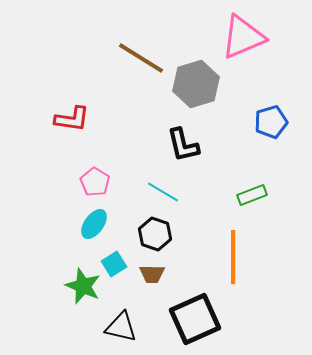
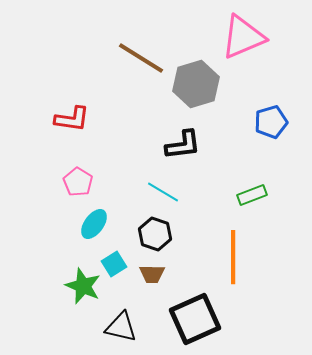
black L-shape: rotated 84 degrees counterclockwise
pink pentagon: moved 17 px left
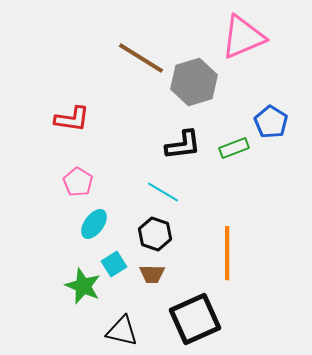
gray hexagon: moved 2 px left, 2 px up
blue pentagon: rotated 24 degrees counterclockwise
green rectangle: moved 18 px left, 47 px up
orange line: moved 6 px left, 4 px up
black triangle: moved 1 px right, 4 px down
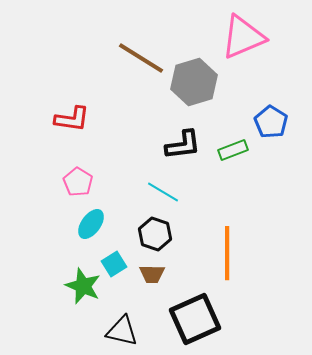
green rectangle: moved 1 px left, 2 px down
cyan ellipse: moved 3 px left
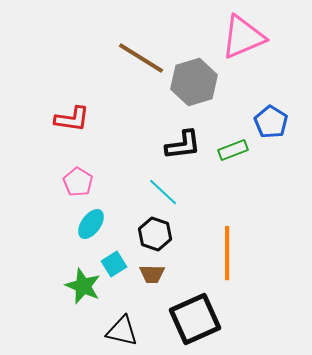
cyan line: rotated 12 degrees clockwise
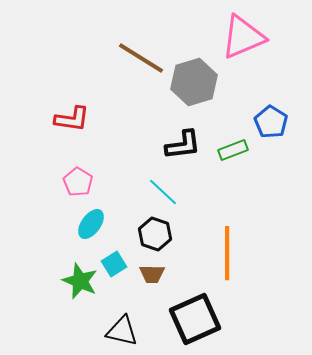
green star: moved 3 px left, 5 px up
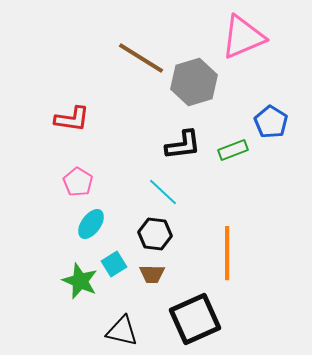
black hexagon: rotated 12 degrees counterclockwise
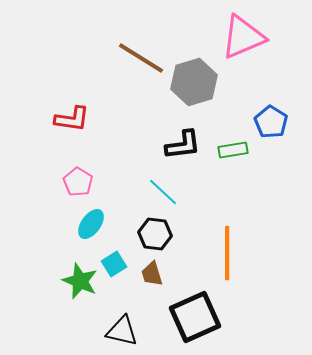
green rectangle: rotated 12 degrees clockwise
brown trapezoid: rotated 72 degrees clockwise
black square: moved 2 px up
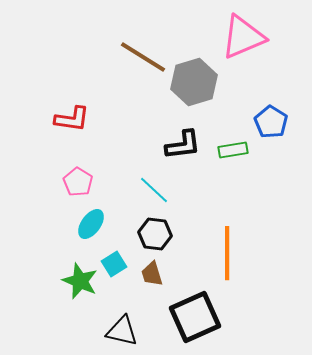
brown line: moved 2 px right, 1 px up
cyan line: moved 9 px left, 2 px up
